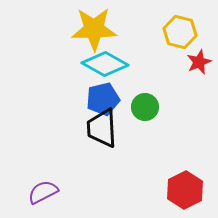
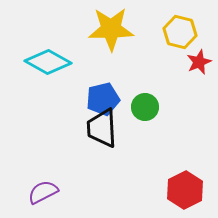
yellow star: moved 17 px right
cyan diamond: moved 57 px left, 2 px up
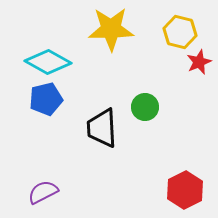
blue pentagon: moved 57 px left
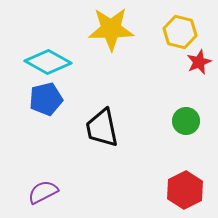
green circle: moved 41 px right, 14 px down
black trapezoid: rotated 9 degrees counterclockwise
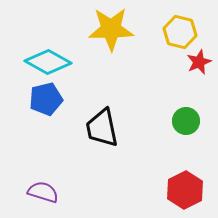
purple semicircle: rotated 44 degrees clockwise
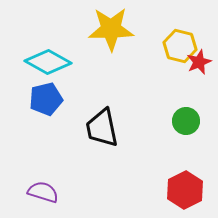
yellow hexagon: moved 14 px down
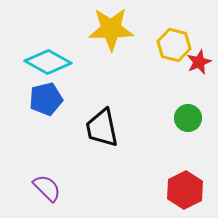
yellow hexagon: moved 6 px left, 1 px up
green circle: moved 2 px right, 3 px up
purple semicircle: moved 4 px right, 4 px up; rotated 28 degrees clockwise
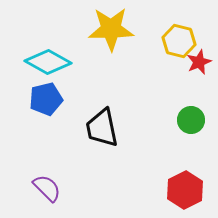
yellow hexagon: moved 5 px right, 4 px up
green circle: moved 3 px right, 2 px down
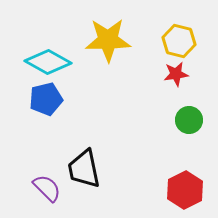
yellow star: moved 3 px left, 11 px down
red star: moved 23 px left, 12 px down; rotated 15 degrees clockwise
green circle: moved 2 px left
black trapezoid: moved 18 px left, 41 px down
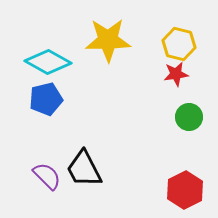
yellow hexagon: moved 3 px down
green circle: moved 3 px up
black trapezoid: rotated 15 degrees counterclockwise
purple semicircle: moved 12 px up
